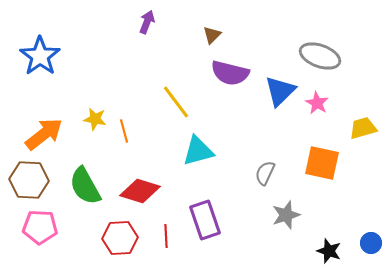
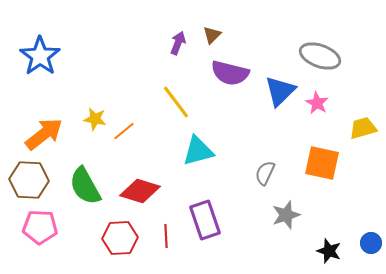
purple arrow: moved 31 px right, 21 px down
orange line: rotated 65 degrees clockwise
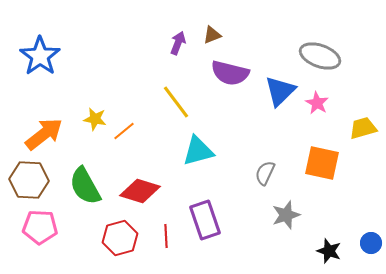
brown triangle: rotated 24 degrees clockwise
red hexagon: rotated 12 degrees counterclockwise
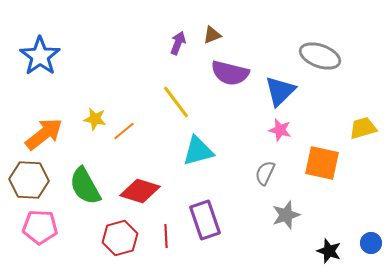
pink star: moved 37 px left, 27 px down; rotated 15 degrees counterclockwise
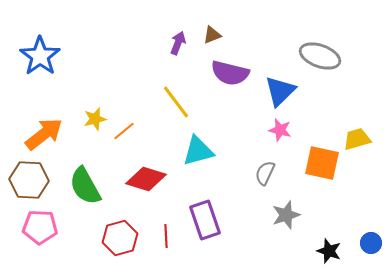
yellow star: rotated 25 degrees counterclockwise
yellow trapezoid: moved 6 px left, 11 px down
red diamond: moved 6 px right, 12 px up
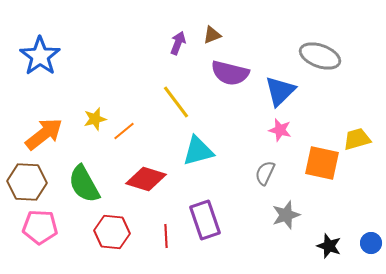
brown hexagon: moved 2 px left, 2 px down
green semicircle: moved 1 px left, 2 px up
red hexagon: moved 8 px left, 6 px up; rotated 20 degrees clockwise
black star: moved 5 px up
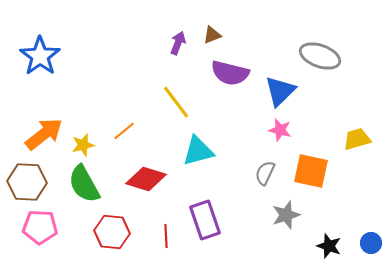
yellow star: moved 12 px left, 26 px down
orange square: moved 11 px left, 8 px down
